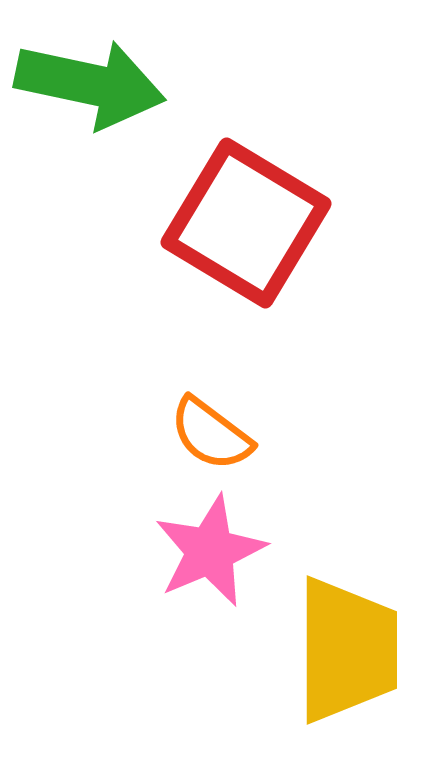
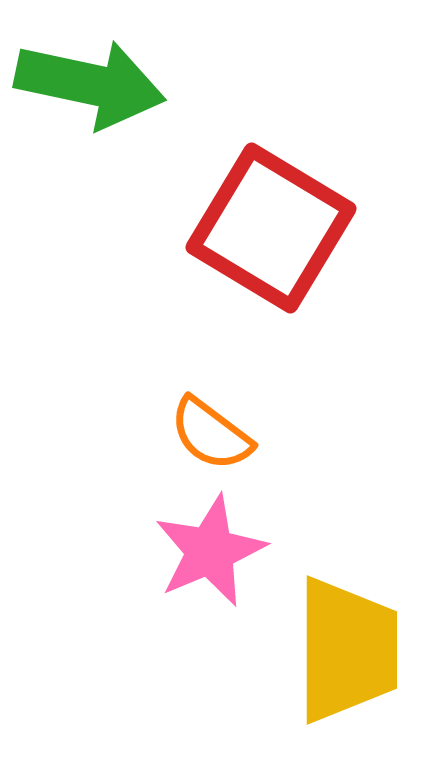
red square: moved 25 px right, 5 px down
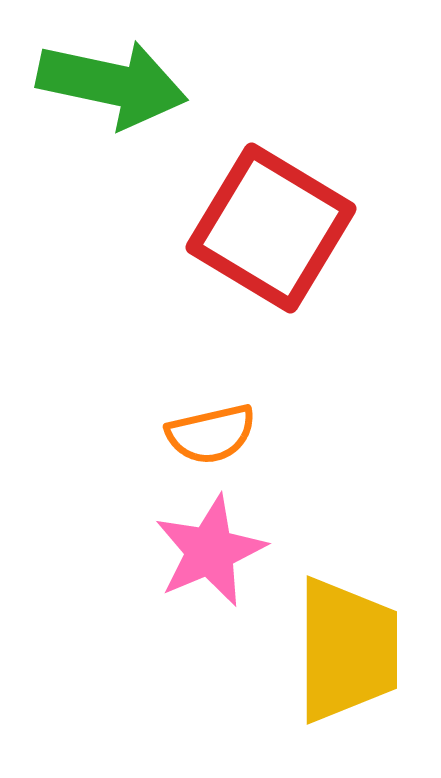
green arrow: moved 22 px right
orange semicircle: rotated 50 degrees counterclockwise
